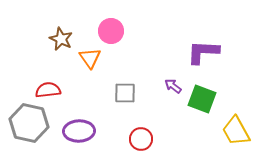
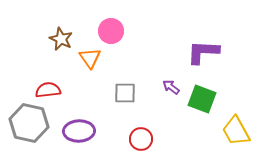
purple arrow: moved 2 px left, 1 px down
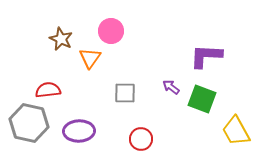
purple L-shape: moved 3 px right, 4 px down
orange triangle: rotated 10 degrees clockwise
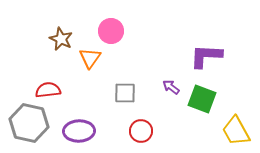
red circle: moved 8 px up
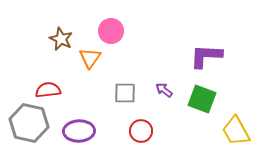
purple arrow: moved 7 px left, 3 px down
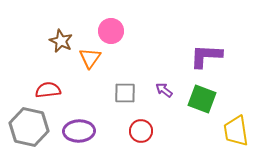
brown star: moved 2 px down
gray hexagon: moved 4 px down
yellow trapezoid: rotated 20 degrees clockwise
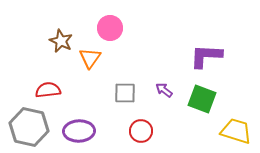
pink circle: moved 1 px left, 3 px up
yellow trapezoid: rotated 116 degrees clockwise
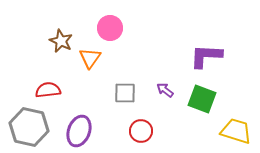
purple arrow: moved 1 px right
purple ellipse: rotated 68 degrees counterclockwise
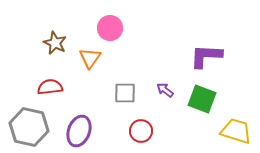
brown star: moved 6 px left, 2 px down
red semicircle: moved 2 px right, 3 px up
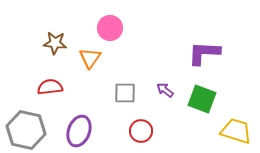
brown star: rotated 20 degrees counterclockwise
purple L-shape: moved 2 px left, 3 px up
gray hexagon: moved 3 px left, 3 px down
